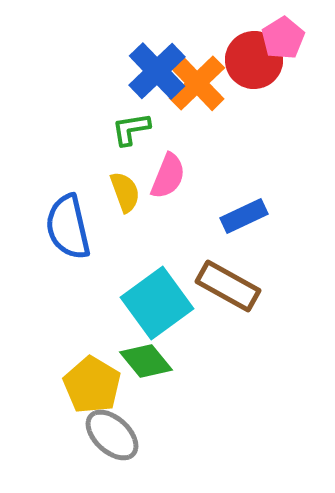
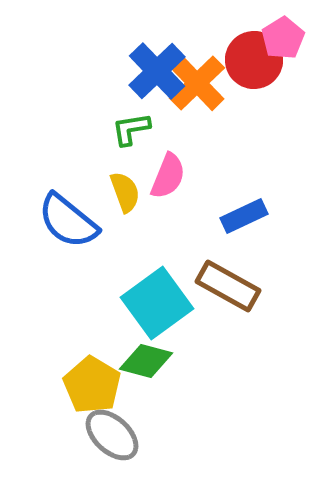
blue semicircle: moved 6 px up; rotated 38 degrees counterclockwise
green diamond: rotated 36 degrees counterclockwise
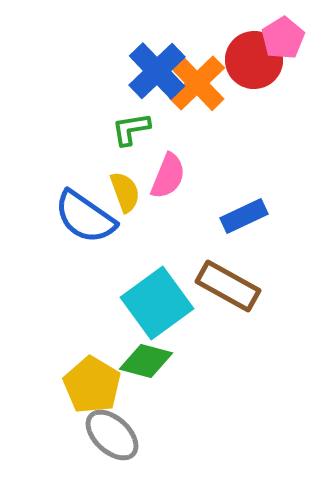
blue semicircle: moved 17 px right, 4 px up; rotated 4 degrees counterclockwise
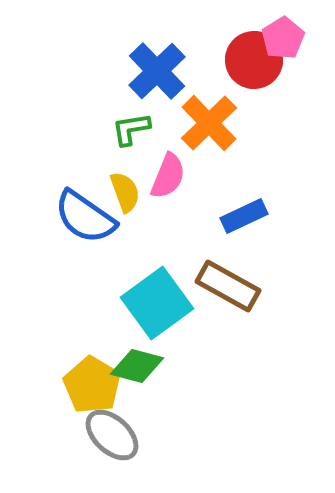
orange cross: moved 12 px right, 40 px down
green diamond: moved 9 px left, 5 px down
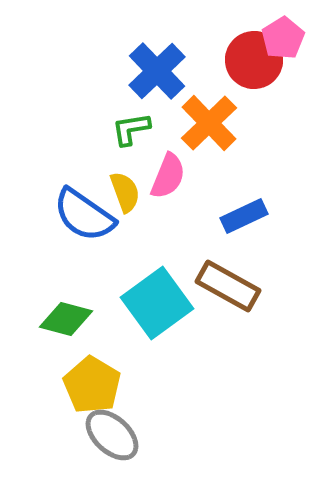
blue semicircle: moved 1 px left, 2 px up
green diamond: moved 71 px left, 47 px up
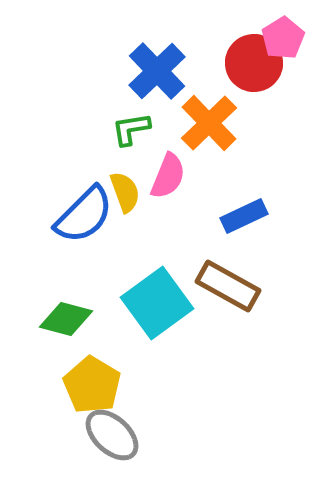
red circle: moved 3 px down
blue semicircle: rotated 80 degrees counterclockwise
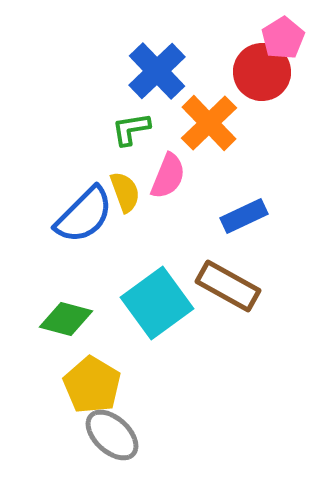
red circle: moved 8 px right, 9 px down
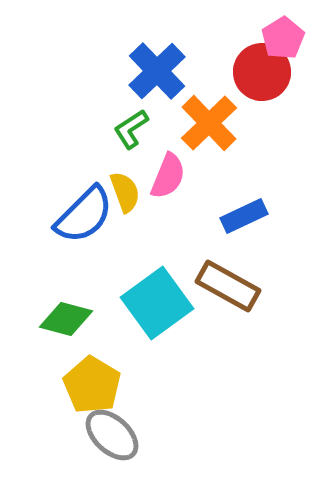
green L-shape: rotated 24 degrees counterclockwise
